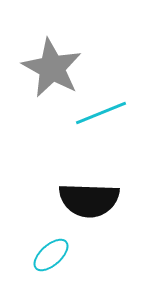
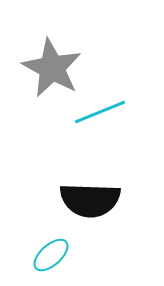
cyan line: moved 1 px left, 1 px up
black semicircle: moved 1 px right
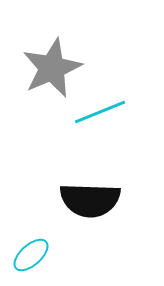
gray star: rotated 20 degrees clockwise
cyan ellipse: moved 20 px left
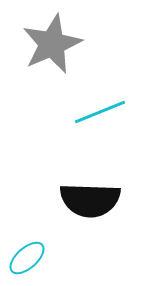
gray star: moved 24 px up
cyan ellipse: moved 4 px left, 3 px down
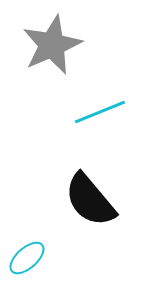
gray star: moved 1 px down
black semicircle: rotated 48 degrees clockwise
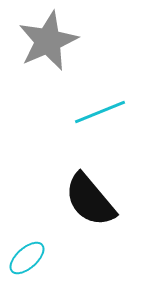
gray star: moved 4 px left, 4 px up
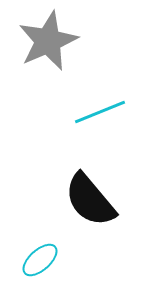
cyan ellipse: moved 13 px right, 2 px down
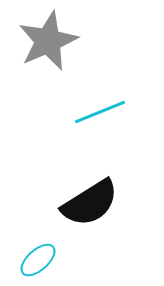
black semicircle: moved 3 px down; rotated 82 degrees counterclockwise
cyan ellipse: moved 2 px left
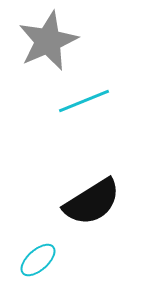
cyan line: moved 16 px left, 11 px up
black semicircle: moved 2 px right, 1 px up
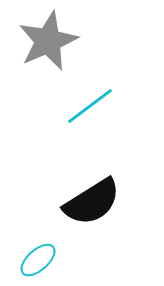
cyan line: moved 6 px right, 5 px down; rotated 15 degrees counterclockwise
